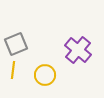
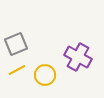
purple cross: moved 7 px down; rotated 12 degrees counterclockwise
yellow line: moved 4 px right; rotated 54 degrees clockwise
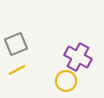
yellow circle: moved 21 px right, 6 px down
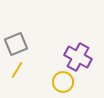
yellow line: rotated 30 degrees counterclockwise
yellow circle: moved 3 px left, 1 px down
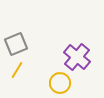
purple cross: moved 1 px left; rotated 12 degrees clockwise
yellow circle: moved 3 px left, 1 px down
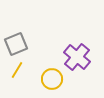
yellow circle: moved 8 px left, 4 px up
